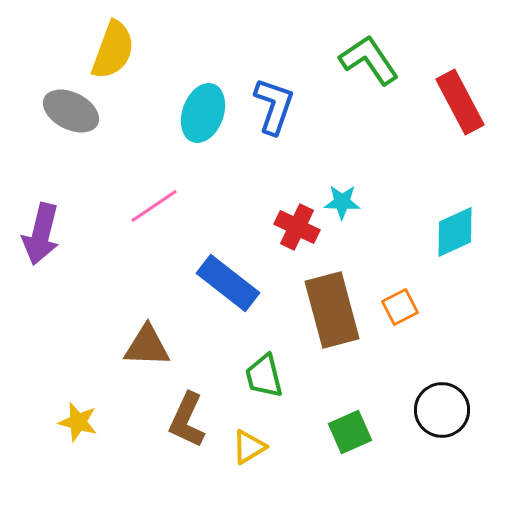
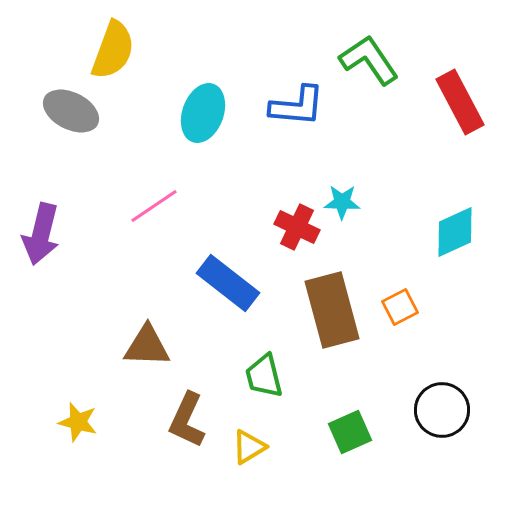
blue L-shape: moved 23 px right; rotated 76 degrees clockwise
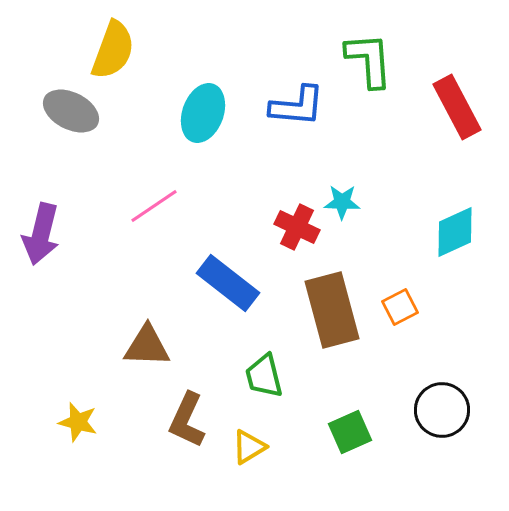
green L-shape: rotated 30 degrees clockwise
red rectangle: moved 3 px left, 5 px down
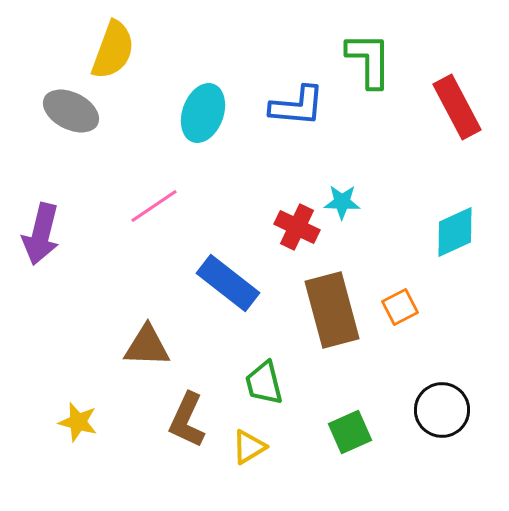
green L-shape: rotated 4 degrees clockwise
green trapezoid: moved 7 px down
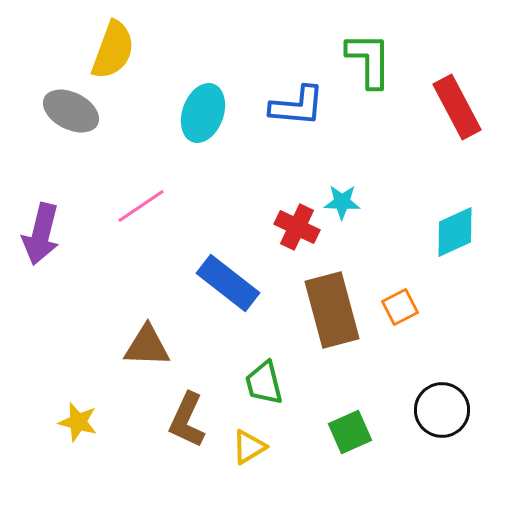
pink line: moved 13 px left
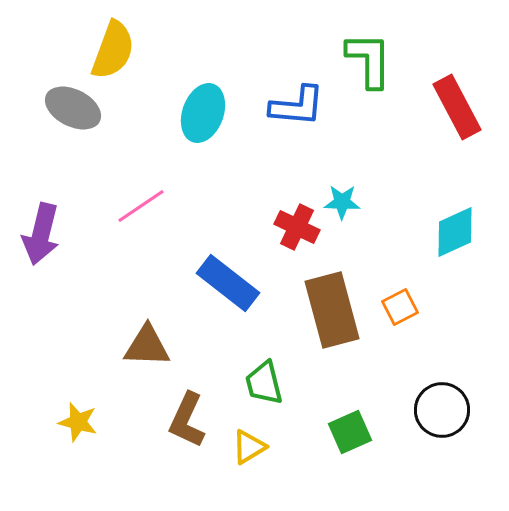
gray ellipse: moved 2 px right, 3 px up
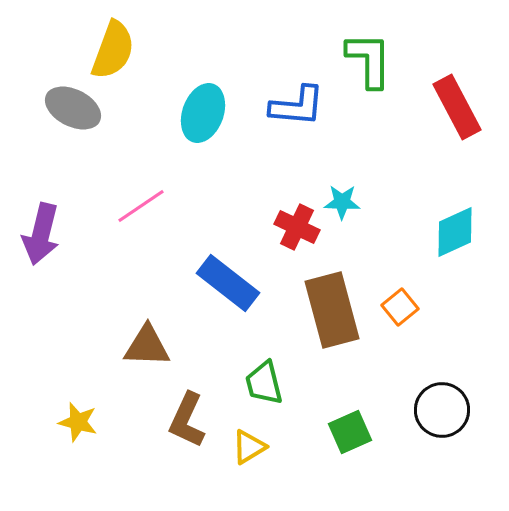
orange square: rotated 12 degrees counterclockwise
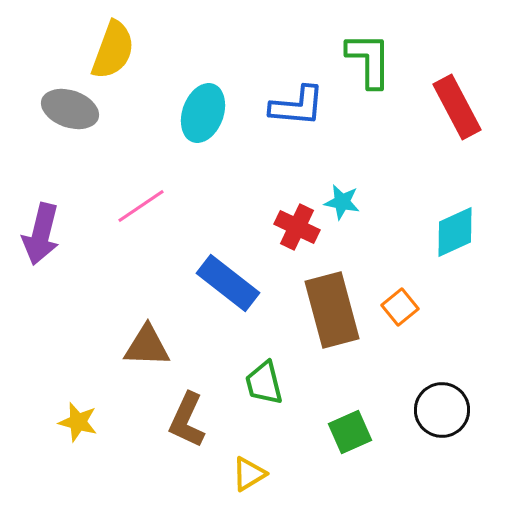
gray ellipse: moved 3 px left, 1 px down; rotated 8 degrees counterclockwise
cyan star: rotated 9 degrees clockwise
yellow triangle: moved 27 px down
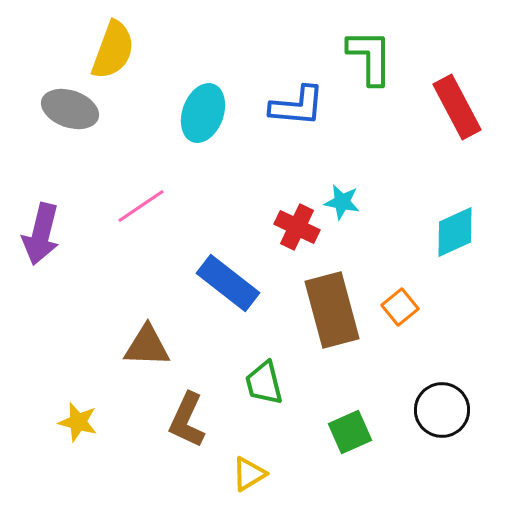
green L-shape: moved 1 px right, 3 px up
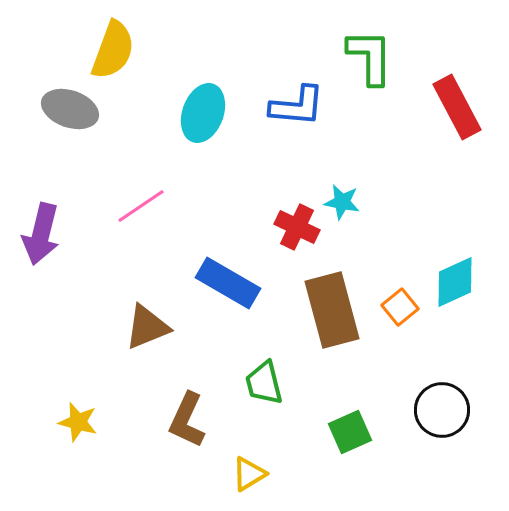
cyan diamond: moved 50 px down
blue rectangle: rotated 8 degrees counterclockwise
brown triangle: moved 19 px up; rotated 24 degrees counterclockwise
